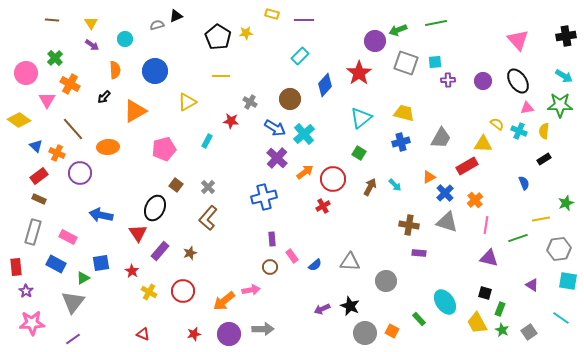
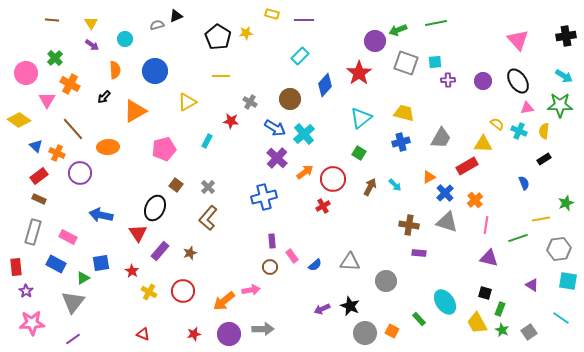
purple rectangle at (272, 239): moved 2 px down
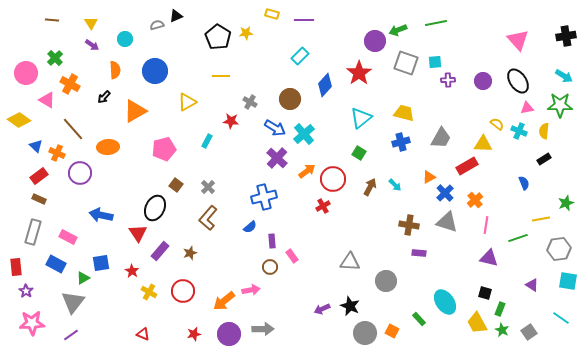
pink triangle at (47, 100): rotated 30 degrees counterclockwise
orange arrow at (305, 172): moved 2 px right, 1 px up
blue semicircle at (315, 265): moved 65 px left, 38 px up
purple line at (73, 339): moved 2 px left, 4 px up
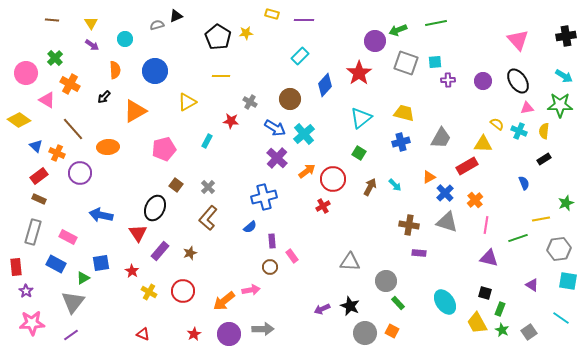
green rectangle at (419, 319): moved 21 px left, 16 px up
red star at (194, 334): rotated 16 degrees counterclockwise
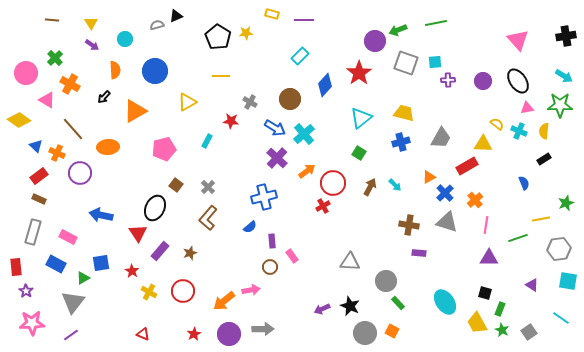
red circle at (333, 179): moved 4 px down
purple triangle at (489, 258): rotated 12 degrees counterclockwise
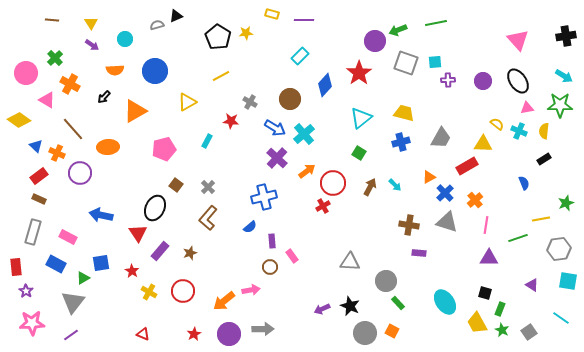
orange semicircle at (115, 70): rotated 90 degrees clockwise
yellow line at (221, 76): rotated 30 degrees counterclockwise
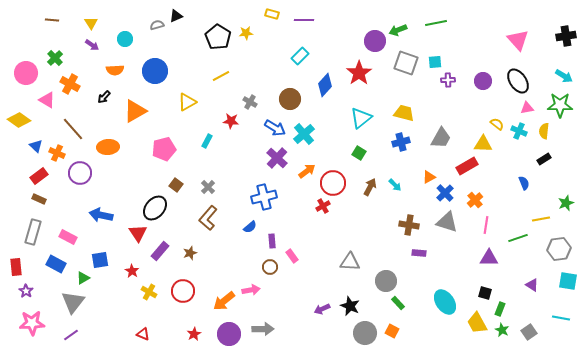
black ellipse at (155, 208): rotated 15 degrees clockwise
blue square at (101, 263): moved 1 px left, 3 px up
cyan line at (561, 318): rotated 24 degrees counterclockwise
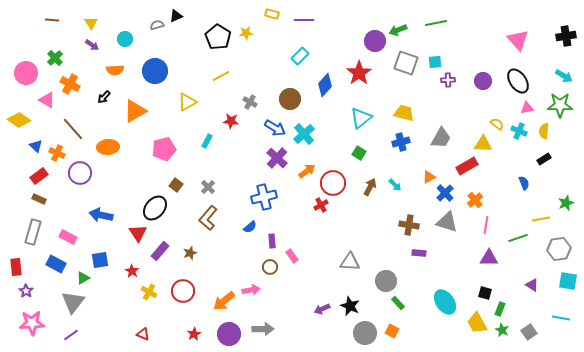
red cross at (323, 206): moved 2 px left, 1 px up
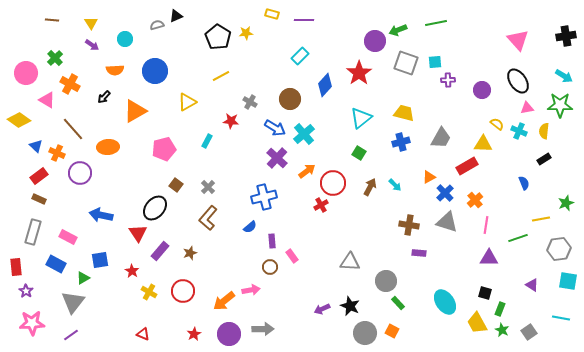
purple circle at (483, 81): moved 1 px left, 9 px down
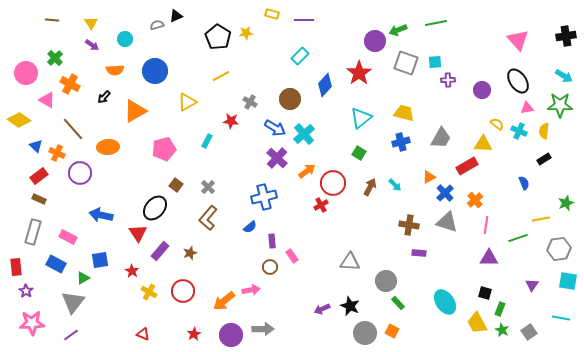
purple triangle at (532, 285): rotated 32 degrees clockwise
purple circle at (229, 334): moved 2 px right, 1 px down
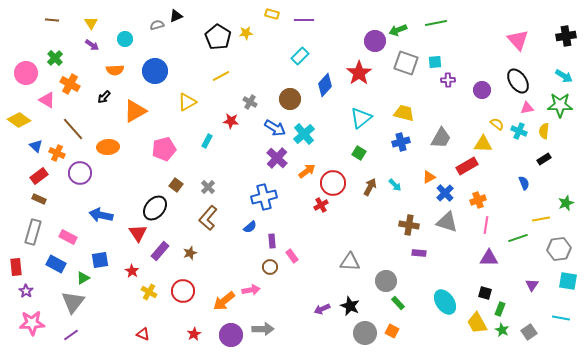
orange cross at (475, 200): moved 3 px right; rotated 21 degrees clockwise
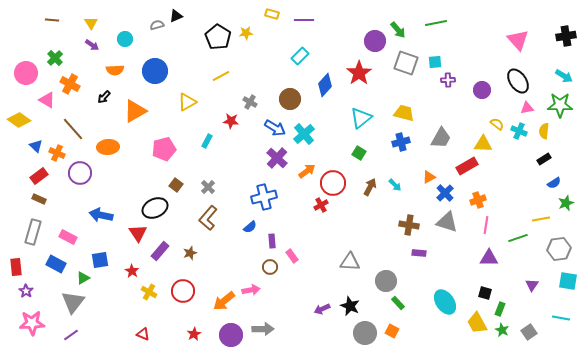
green arrow at (398, 30): rotated 108 degrees counterclockwise
blue semicircle at (524, 183): moved 30 px right; rotated 80 degrees clockwise
black ellipse at (155, 208): rotated 25 degrees clockwise
